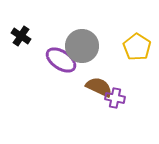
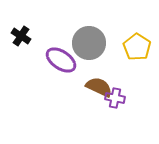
gray circle: moved 7 px right, 3 px up
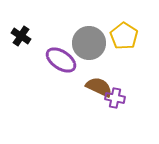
yellow pentagon: moved 13 px left, 11 px up
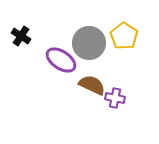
brown semicircle: moved 7 px left, 2 px up
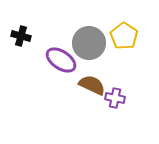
black cross: rotated 18 degrees counterclockwise
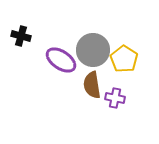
yellow pentagon: moved 23 px down
gray circle: moved 4 px right, 7 px down
brown semicircle: rotated 124 degrees counterclockwise
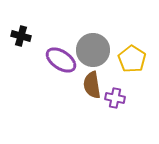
yellow pentagon: moved 8 px right
